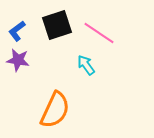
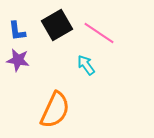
black square: rotated 12 degrees counterclockwise
blue L-shape: rotated 60 degrees counterclockwise
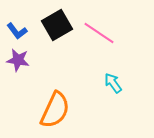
blue L-shape: rotated 30 degrees counterclockwise
cyan arrow: moved 27 px right, 18 px down
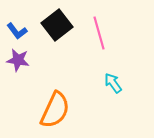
black square: rotated 8 degrees counterclockwise
pink line: rotated 40 degrees clockwise
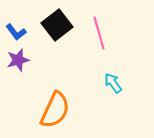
blue L-shape: moved 1 px left, 1 px down
purple star: rotated 25 degrees counterclockwise
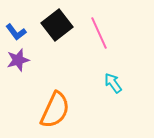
pink line: rotated 8 degrees counterclockwise
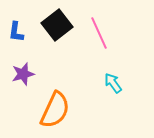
blue L-shape: rotated 45 degrees clockwise
purple star: moved 5 px right, 14 px down
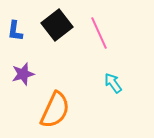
blue L-shape: moved 1 px left, 1 px up
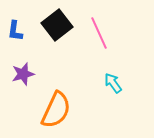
orange semicircle: moved 1 px right
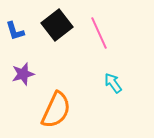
blue L-shape: rotated 25 degrees counterclockwise
